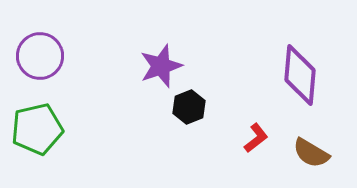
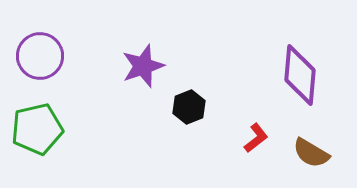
purple star: moved 18 px left
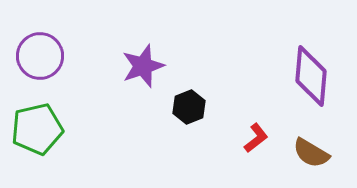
purple diamond: moved 11 px right, 1 px down
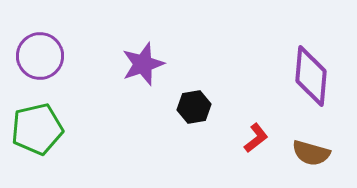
purple star: moved 2 px up
black hexagon: moved 5 px right; rotated 12 degrees clockwise
brown semicircle: rotated 15 degrees counterclockwise
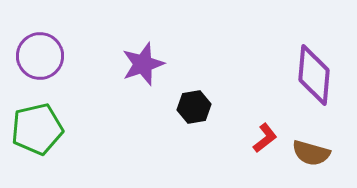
purple diamond: moved 3 px right, 1 px up
red L-shape: moved 9 px right
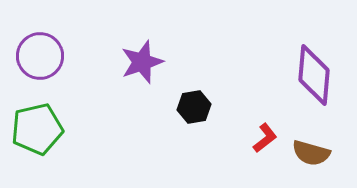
purple star: moved 1 px left, 2 px up
